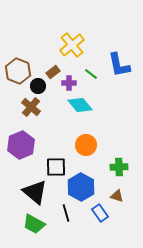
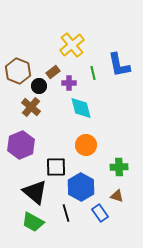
green line: moved 2 px right, 1 px up; rotated 40 degrees clockwise
black circle: moved 1 px right
cyan diamond: moved 1 px right, 3 px down; rotated 25 degrees clockwise
green trapezoid: moved 1 px left, 2 px up
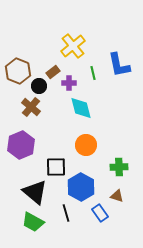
yellow cross: moved 1 px right, 1 px down
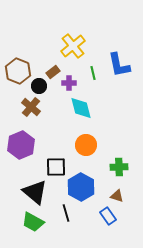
blue rectangle: moved 8 px right, 3 px down
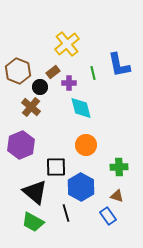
yellow cross: moved 6 px left, 2 px up
black circle: moved 1 px right, 1 px down
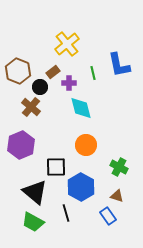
green cross: rotated 30 degrees clockwise
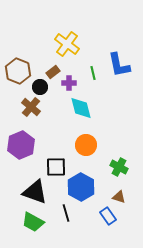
yellow cross: rotated 15 degrees counterclockwise
black triangle: rotated 20 degrees counterclockwise
brown triangle: moved 2 px right, 1 px down
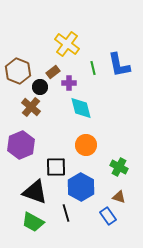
green line: moved 5 px up
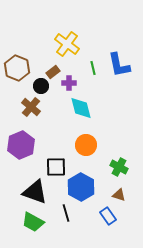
brown hexagon: moved 1 px left, 3 px up
black circle: moved 1 px right, 1 px up
brown triangle: moved 2 px up
